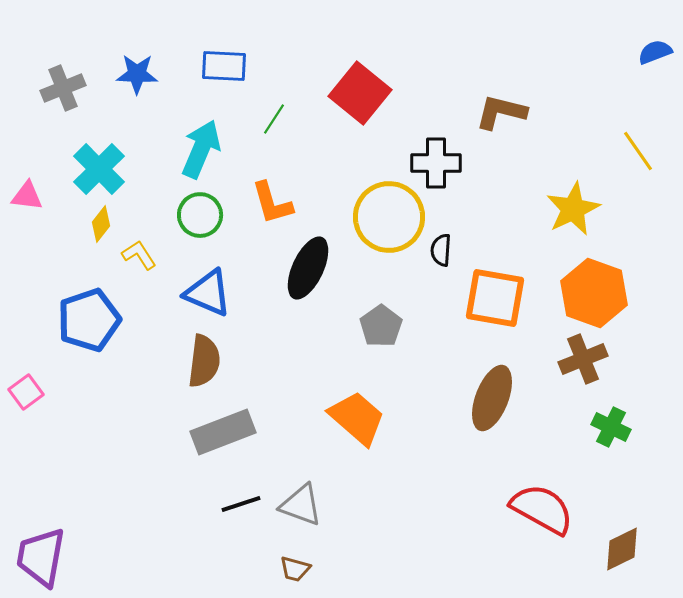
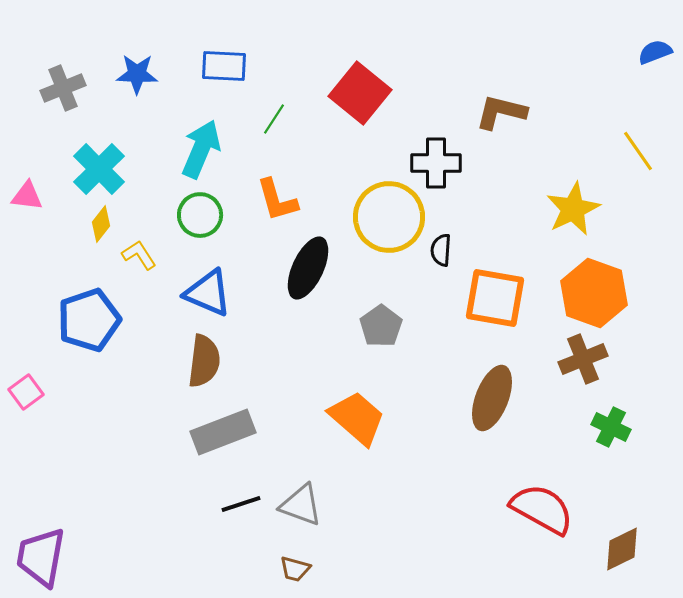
orange L-shape: moved 5 px right, 3 px up
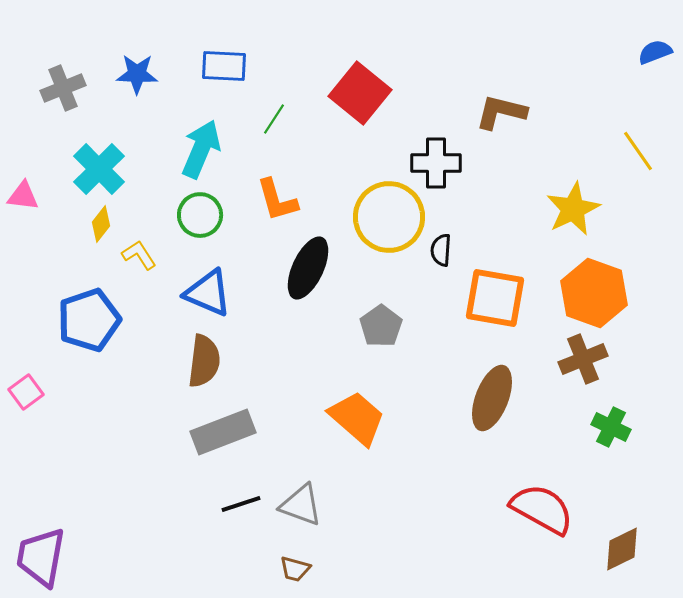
pink triangle: moved 4 px left
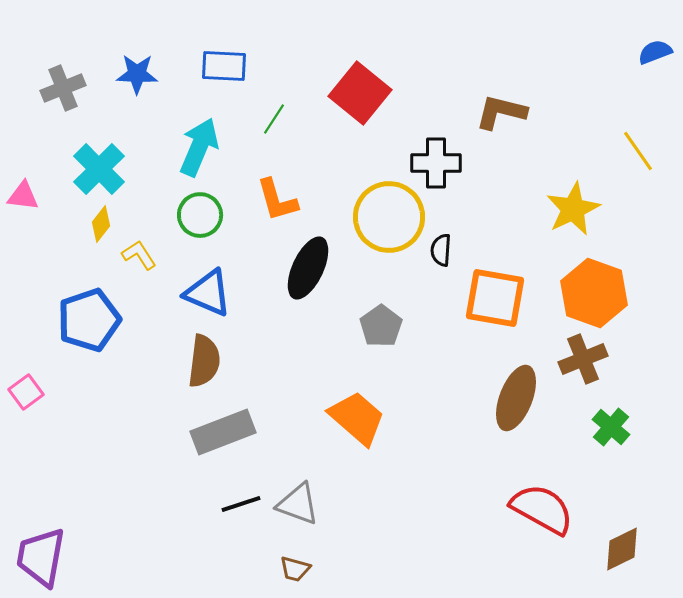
cyan arrow: moved 2 px left, 2 px up
brown ellipse: moved 24 px right
green cross: rotated 15 degrees clockwise
gray triangle: moved 3 px left, 1 px up
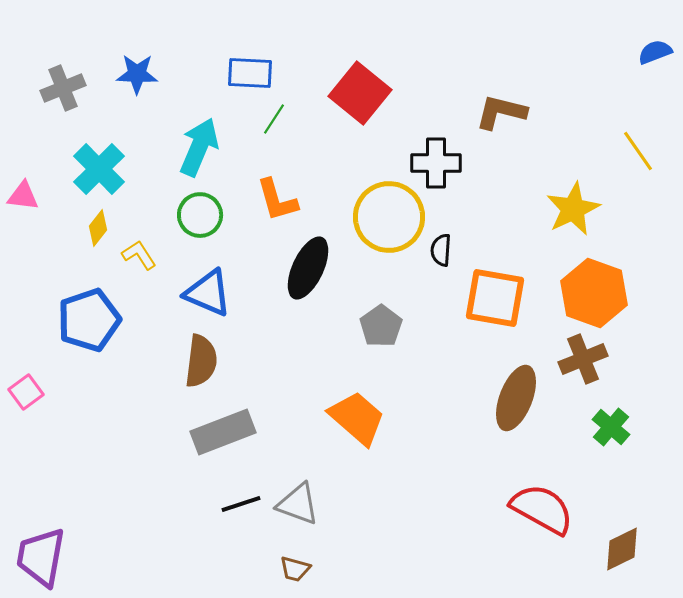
blue rectangle: moved 26 px right, 7 px down
yellow diamond: moved 3 px left, 4 px down
brown semicircle: moved 3 px left
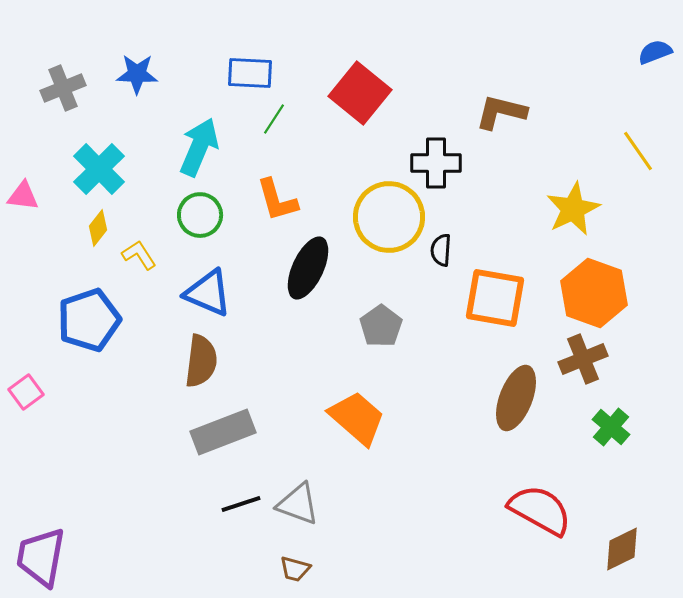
red semicircle: moved 2 px left, 1 px down
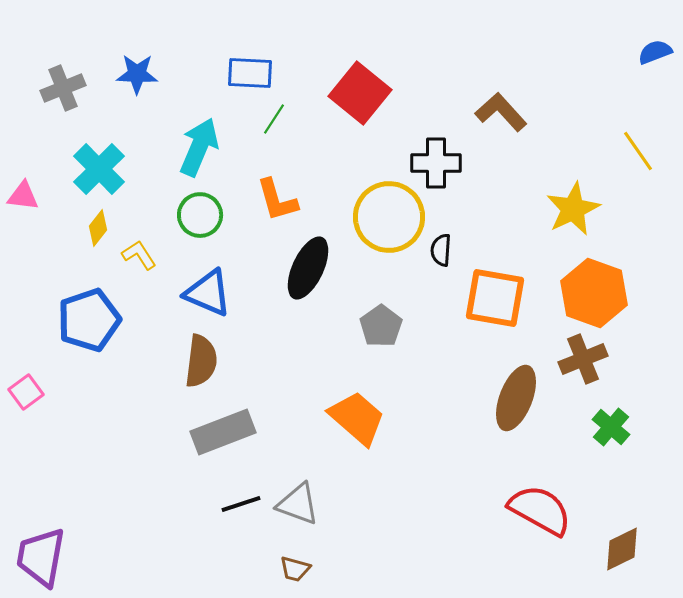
brown L-shape: rotated 34 degrees clockwise
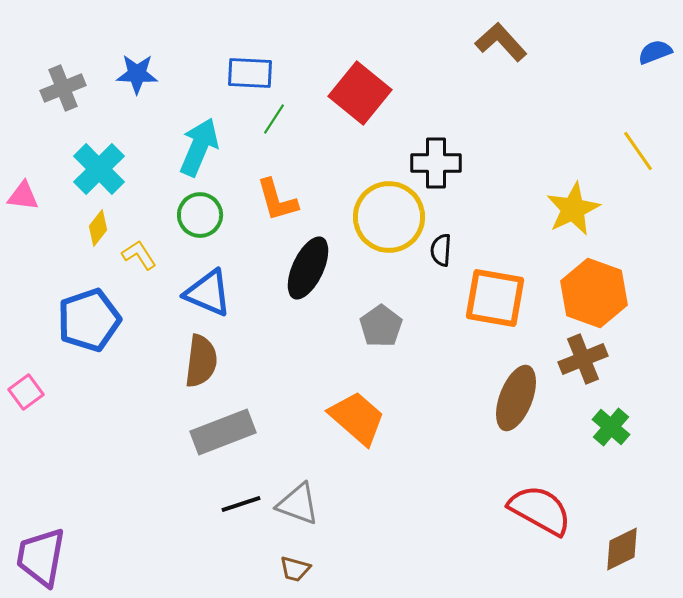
brown L-shape: moved 70 px up
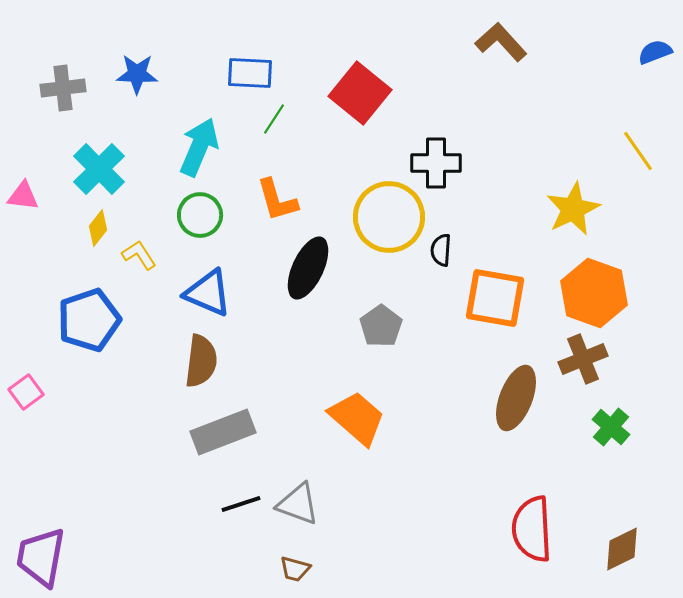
gray cross: rotated 15 degrees clockwise
red semicircle: moved 8 px left, 19 px down; rotated 122 degrees counterclockwise
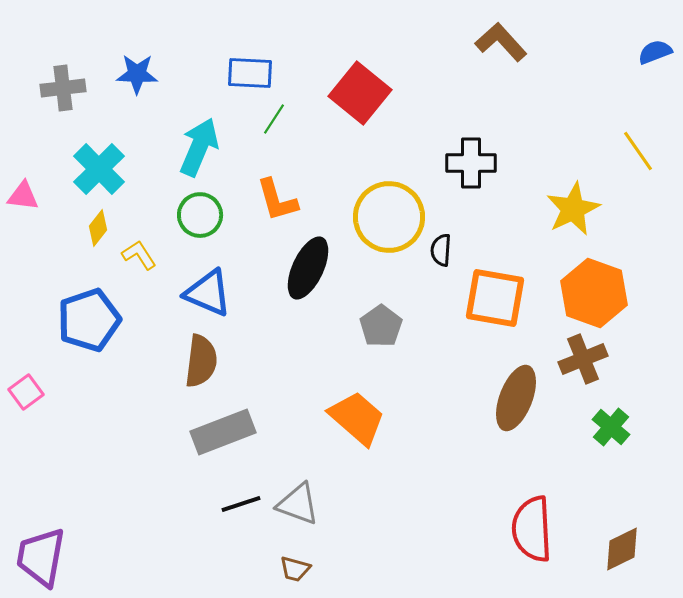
black cross: moved 35 px right
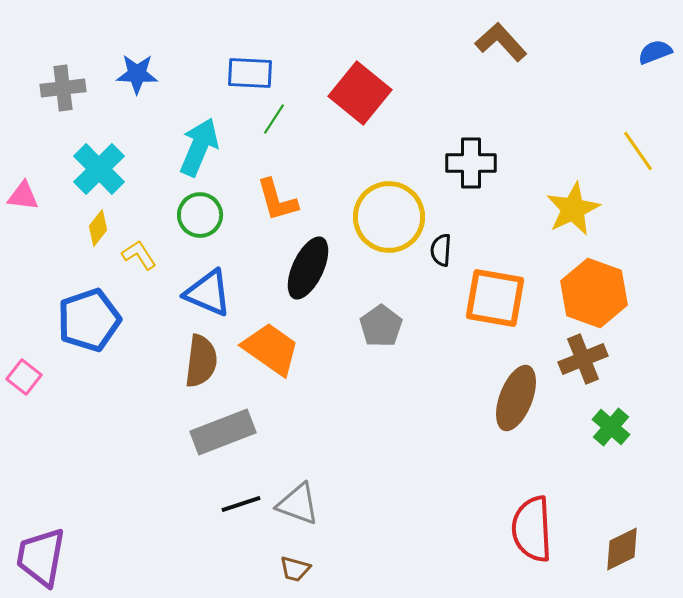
pink square: moved 2 px left, 15 px up; rotated 16 degrees counterclockwise
orange trapezoid: moved 86 px left, 69 px up; rotated 6 degrees counterclockwise
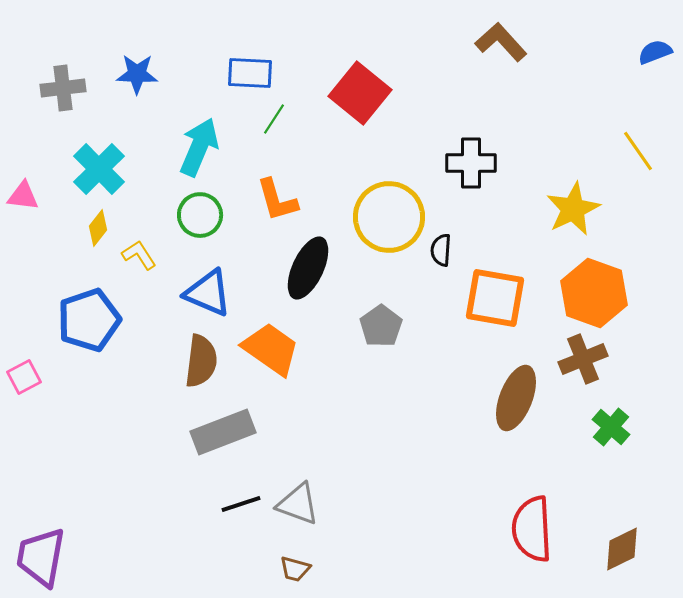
pink square: rotated 24 degrees clockwise
